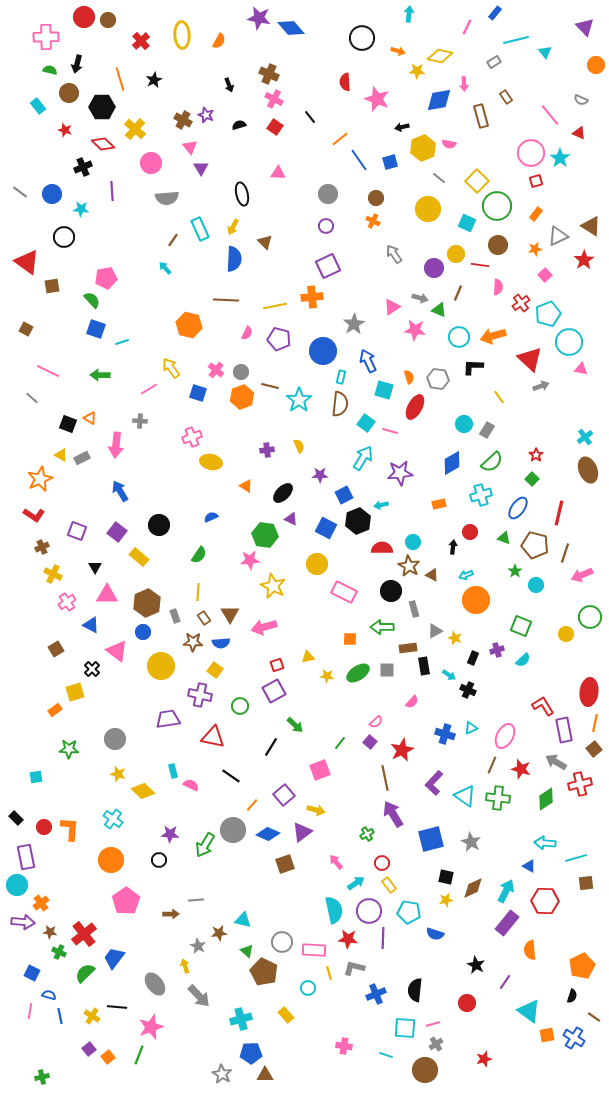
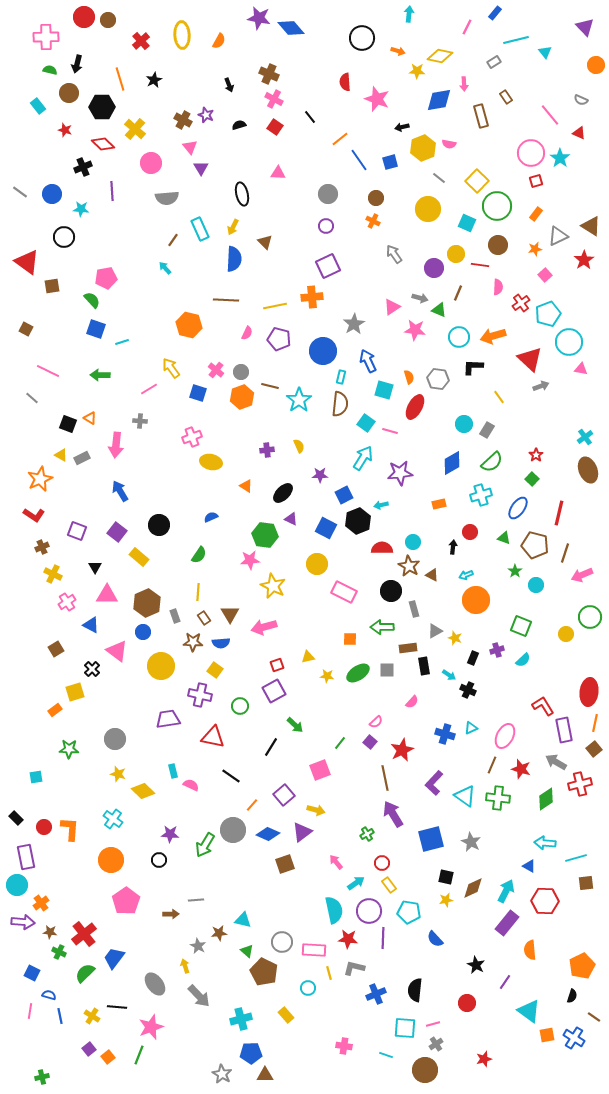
blue semicircle at (435, 934): moved 5 px down; rotated 30 degrees clockwise
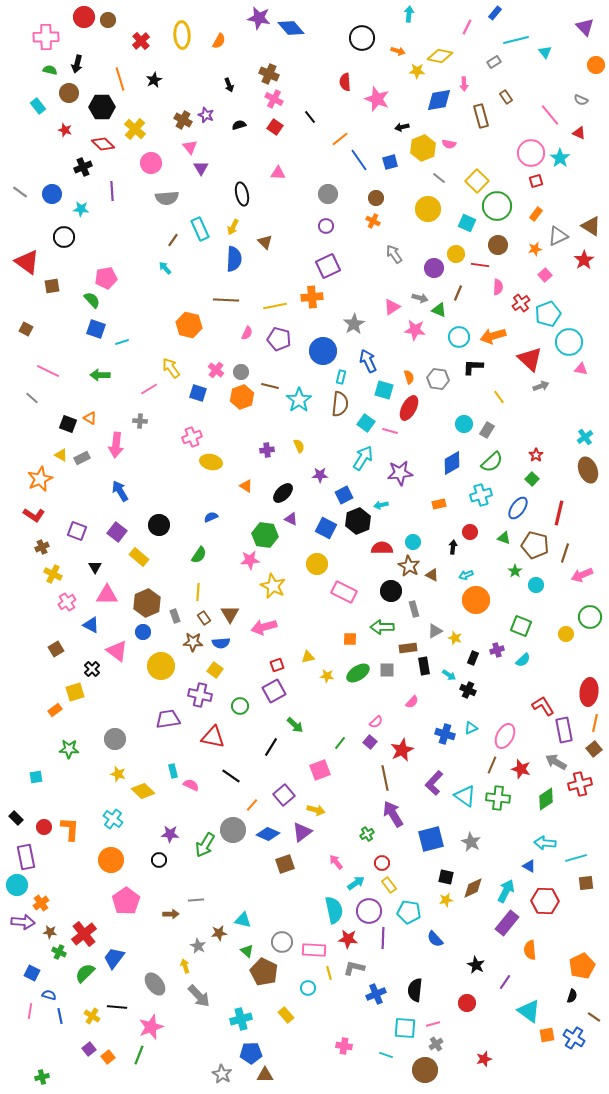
red ellipse at (415, 407): moved 6 px left, 1 px down
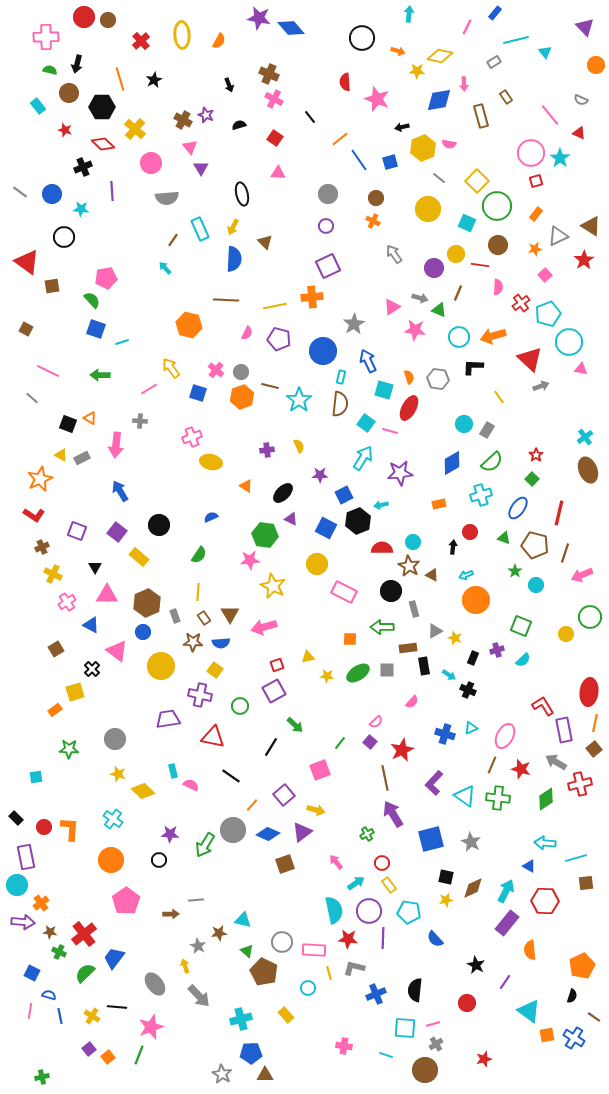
red square at (275, 127): moved 11 px down
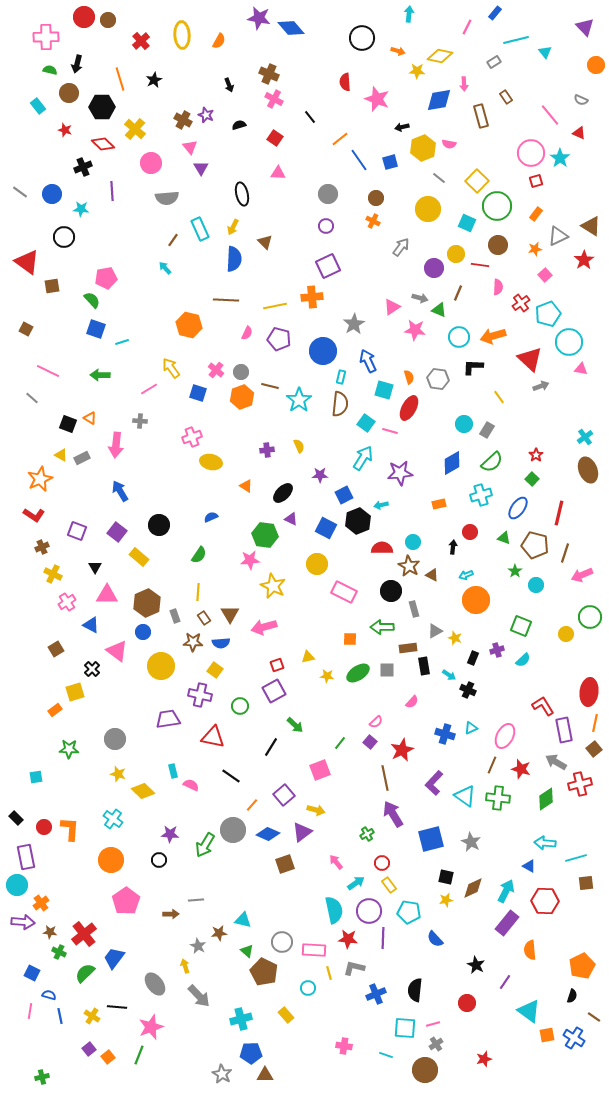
gray arrow at (394, 254): moved 7 px right, 7 px up; rotated 72 degrees clockwise
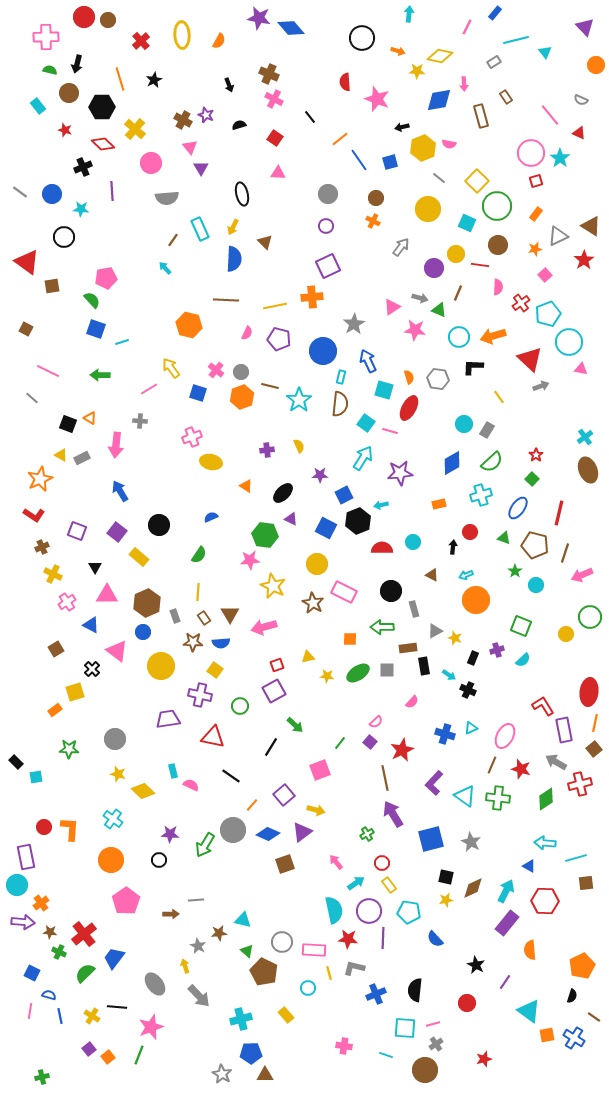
brown star at (409, 566): moved 96 px left, 37 px down
black rectangle at (16, 818): moved 56 px up
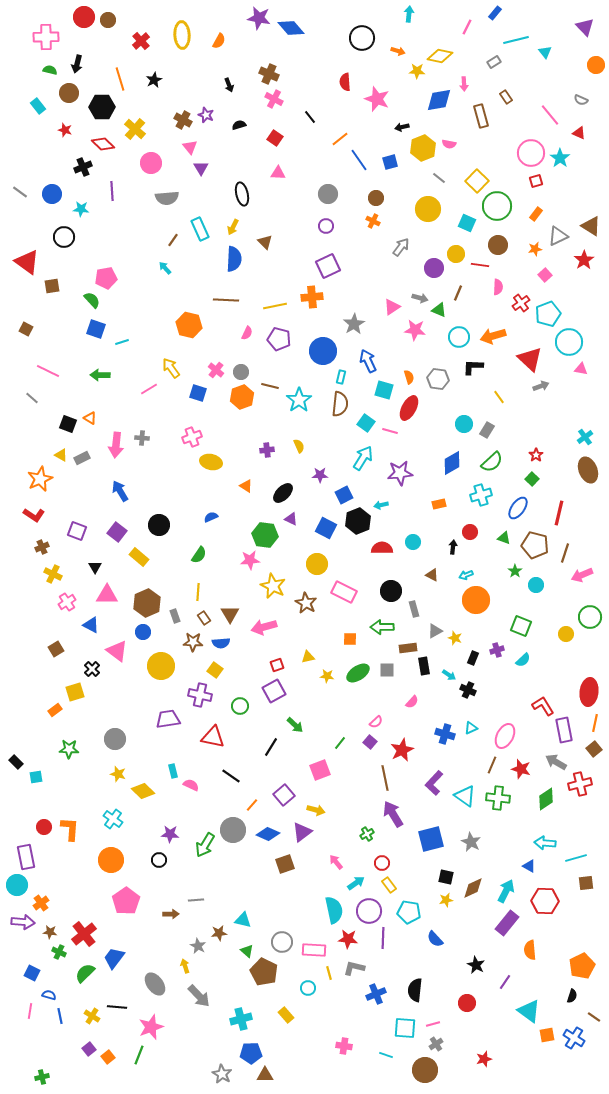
gray cross at (140, 421): moved 2 px right, 17 px down
brown star at (313, 603): moved 7 px left
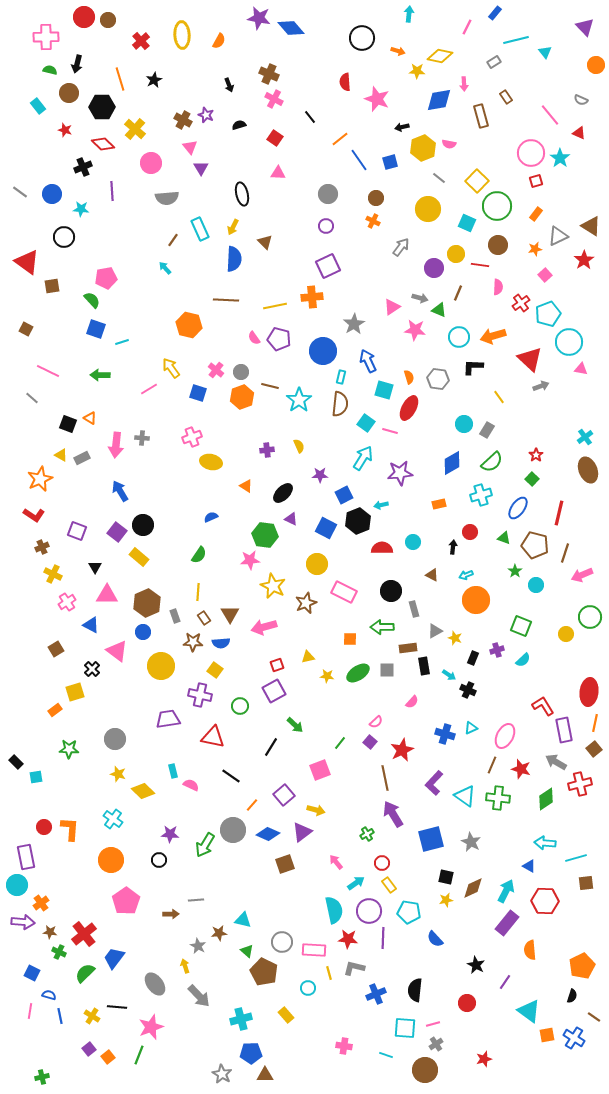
pink semicircle at (247, 333): moved 7 px right, 5 px down; rotated 120 degrees clockwise
black circle at (159, 525): moved 16 px left
brown star at (306, 603): rotated 20 degrees clockwise
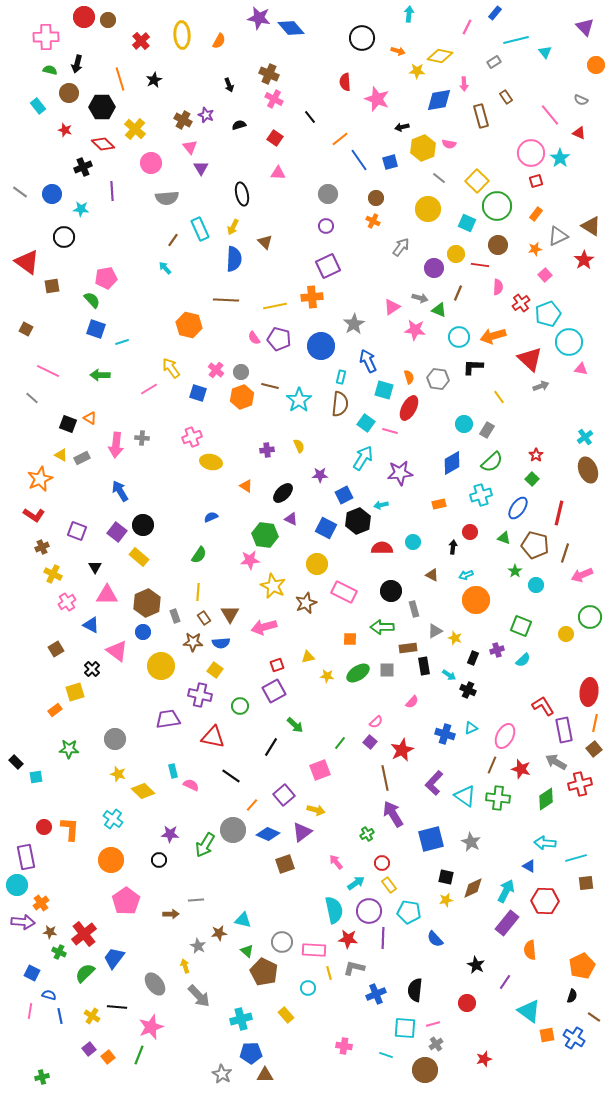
blue circle at (323, 351): moved 2 px left, 5 px up
